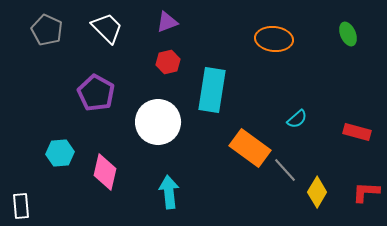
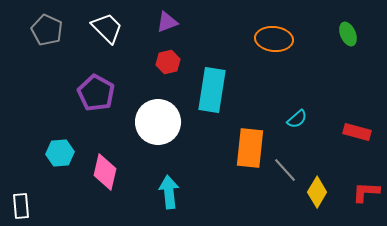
orange rectangle: rotated 60 degrees clockwise
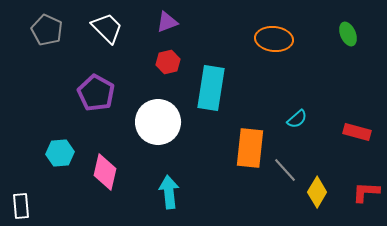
cyan rectangle: moved 1 px left, 2 px up
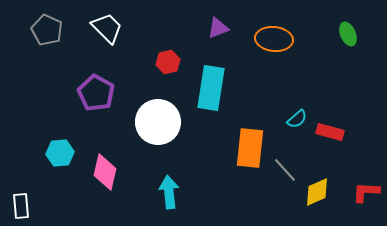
purple triangle: moved 51 px right, 6 px down
red rectangle: moved 27 px left
yellow diamond: rotated 36 degrees clockwise
